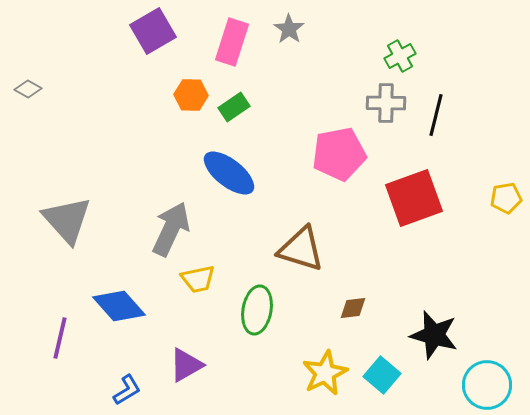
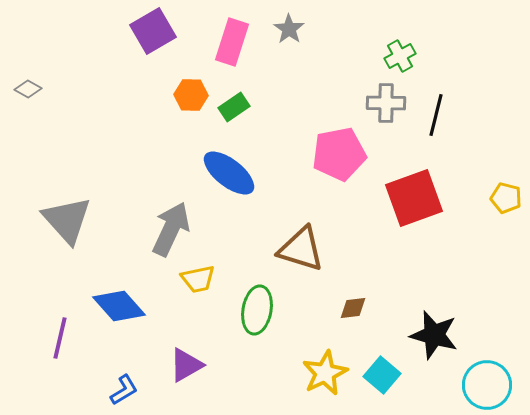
yellow pentagon: rotated 24 degrees clockwise
blue L-shape: moved 3 px left
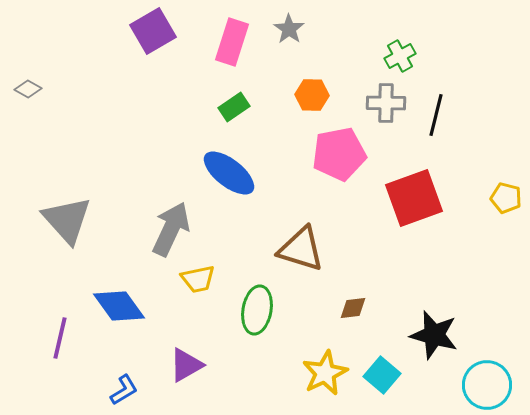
orange hexagon: moved 121 px right
blue diamond: rotated 6 degrees clockwise
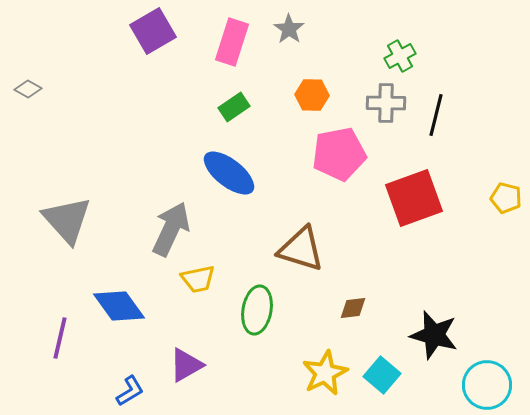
blue L-shape: moved 6 px right, 1 px down
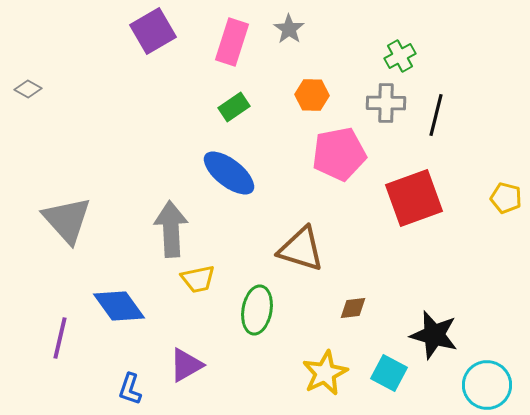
gray arrow: rotated 28 degrees counterclockwise
cyan square: moved 7 px right, 2 px up; rotated 12 degrees counterclockwise
blue L-shape: moved 2 px up; rotated 140 degrees clockwise
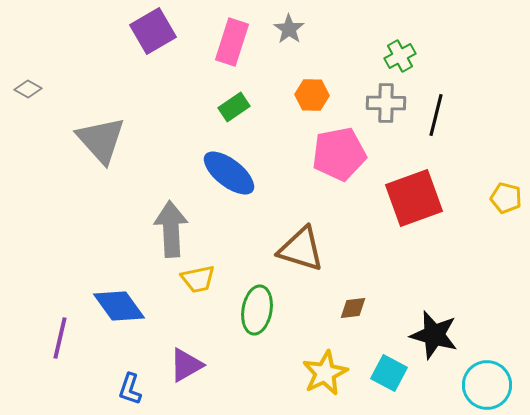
gray triangle: moved 34 px right, 80 px up
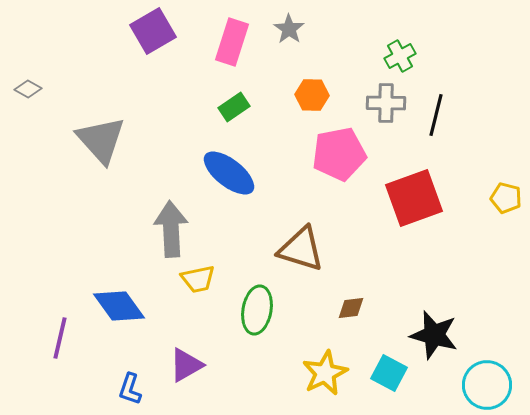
brown diamond: moved 2 px left
